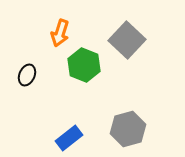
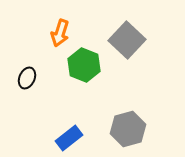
black ellipse: moved 3 px down
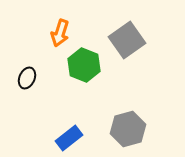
gray square: rotated 12 degrees clockwise
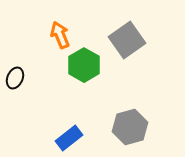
orange arrow: moved 2 px down; rotated 140 degrees clockwise
green hexagon: rotated 8 degrees clockwise
black ellipse: moved 12 px left
gray hexagon: moved 2 px right, 2 px up
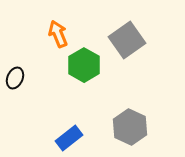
orange arrow: moved 2 px left, 1 px up
gray hexagon: rotated 20 degrees counterclockwise
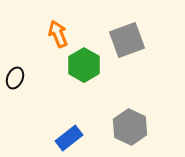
gray square: rotated 15 degrees clockwise
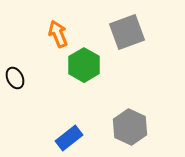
gray square: moved 8 px up
black ellipse: rotated 50 degrees counterclockwise
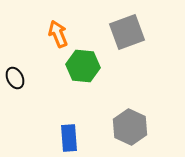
green hexagon: moved 1 px left, 1 px down; rotated 24 degrees counterclockwise
blue rectangle: rotated 56 degrees counterclockwise
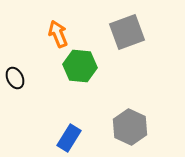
green hexagon: moved 3 px left
blue rectangle: rotated 36 degrees clockwise
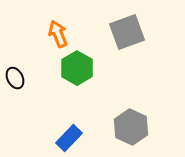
green hexagon: moved 3 px left, 2 px down; rotated 24 degrees clockwise
gray hexagon: moved 1 px right
blue rectangle: rotated 12 degrees clockwise
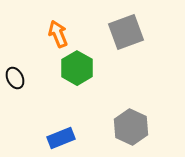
gray square: moved 1 px left
blue rectangle: moved 8 px left; rotated 24 degrees clockwise
